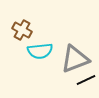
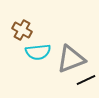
cyan semicircle: moved 2 px left, 1 px down
gray triangle: moved 4 px left
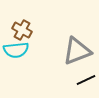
cyan semicircle: moved 22 px left, 2 px up
gray triangle: moved 6 px right, 8 px up
